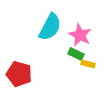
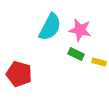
pink star: moved 5 px up; rotated 15 degrees counterclockwise
yellow rectangle: moved 11 px right, 2 px up
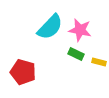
cyan semicircle: rotated 16 degrees clockwise
red pentagon: moved 4 px right, 2 px up
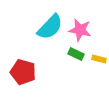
yellow rectangle: moved 3 px up
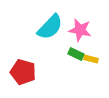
yellow rectangle: moved 8 px left
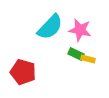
yellow rectangle: moved 3 px left
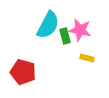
cyan semicircle: moved 2 px left, 2 px up; rotated 16 degrees counterclockwise
green rectangle: moved 11 px left, 18 px up; rotated 49 degrees clockwise
yellow rectangle: moved 1 px left, 1 px up
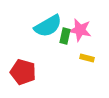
cyan semicircle: moved 1 px down; rotated 32 degrees clockwise
green rectangle: rotated 28 degrees clockwise
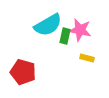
cyan semicircle: moved 1 px up
